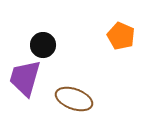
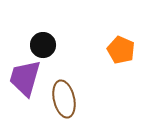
orange pentagon: moved 14 px down
brown ellipse: moved 10 px left; rotated 57 degrees clockwise
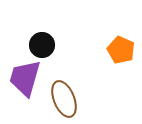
black circle: moved 1 px left
brown ellipse: rotated 9 degrees counterclockwise
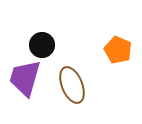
orange pentagon: moved 3 px left
brown ellipse: moved 8 px right, 14 px up
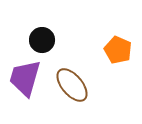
black circle: moved 5 px up
brown ellipse: rotated 18 degrees counterclockwise
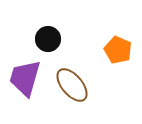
black circle: moved 6 px right, 1 px up
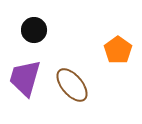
black circle: moved 14 px left, 9 px up
orange pentagon: rotated 12 degrees clockwise
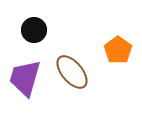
brown ellipse: moved 13 px up
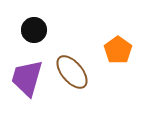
purple trapezoid: moved 2 px right
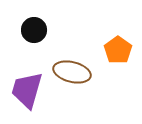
brown ellipse: rotated 36 degrees counterclockwise
purple trapezoid: moved 12 px down
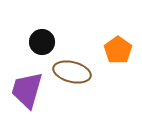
black circle: moved 8 px right, 12 px down
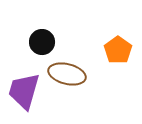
brown ellipse: moved 5 px left, 2 px down
purple trapezoid: moved 3 px left, 1 px down
